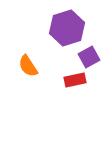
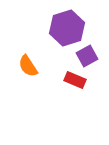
purple square: moved 2 px left, 1 px up
red rectangle: rotated 35 degrees clockwise
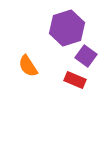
purple square: moved 1 px left; rotated 25 degrees counterclockwise
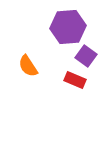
purple hexagon: moved 1 px right, 1 px up; rotated 12 degrees clockwise
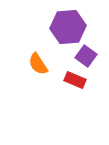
orange semicircle: moved 10 px right, 2 px up
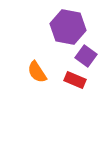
purple hexagon: rotated 16 degrees clockwise
orange semicircle: moved 1 px left, 8 px down
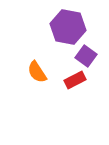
red rectangle: rotated 50 degrees counterclockwise
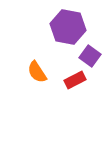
purple square: moved 4 px right
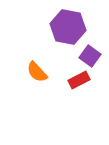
orange semicircle: rotated 10 degrees counterclockwise
red rectangle: moved 4 px right
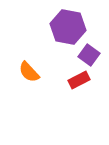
purple square: moved 1 px left, 1 px up
orange semicircle: moved 8 px left
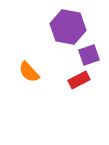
purple square: rotated 35 degrees clockwise
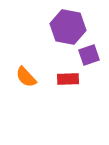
orange semicircle: moved 3 px left, 5 px down
red rectangle: moved 11 px left, 1 px up; rotated 25 degrees clockwise
